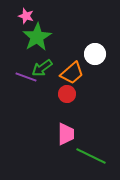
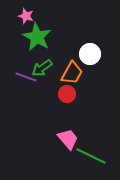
green star: rotated 12 degrees counterclockwise
white circle: moved 5 px left
orange trapezoid: rotated 20 degrees counterclockwise
pink trapezoid: moved 2 px right, 5 px down; rotated 40 degrees counterclockwise
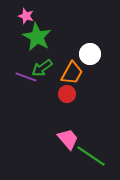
green line: rotated 8 degrees clockwise
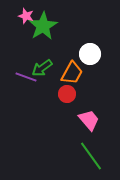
green star: moved 6 px right, 11 px up; rotated 12 degrees clockwise
pink trapezoid: moved 21 px right, 19 px up
green line: rotated 20 degrees clockwise
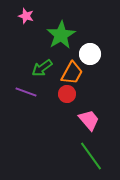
green star: moved 18 px right, 9 px down
purple line: moved 15 px down
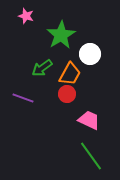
orange trapezoid: moved 2 px left, 1 px down
purple line: moved 3 px left, 6 px down
pink trapezoid: rotated 25 degrees counterclockwise
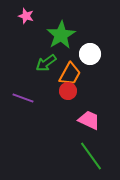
green arrow: moved 4 px right, 5 px up
red circle: moved 1 px right, 3 px up
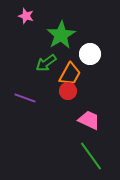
purple line: moved 2 px right
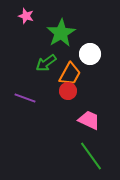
green star: moved 2 px up
